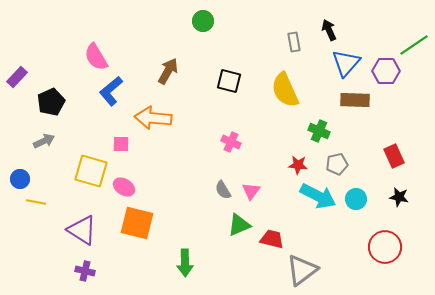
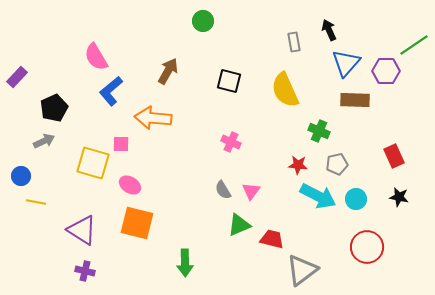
black pentagon: moved 3 px right, 6 px down
yellow square: moved 2 px right, 8 px up
blue circle: moved 1 px right, 3 px up
pink ellipse: moved 6 px right, 2 px up
red circle: moved 18 px left
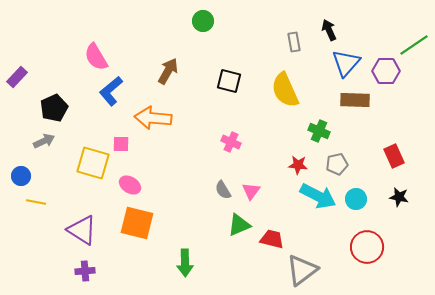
purple cross: rotated 18 degrees counterclockwise
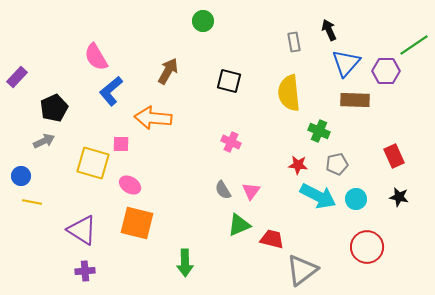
yellow semicircle: moved 4 px right, 3 px down; rotated 18 degrees clockwise
yellow line: moved 4 px left
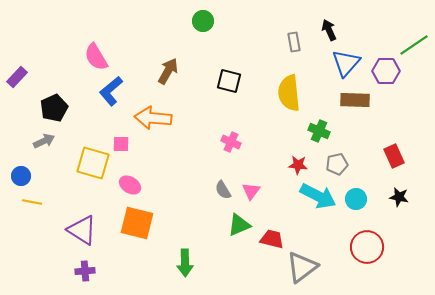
gray triangle: moved 3 px up
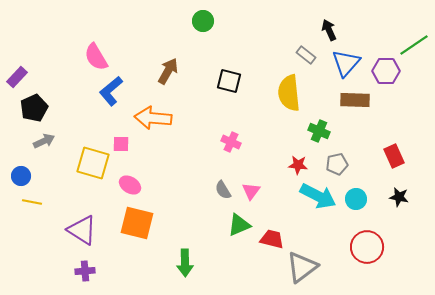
gray rectangle: moved 12 px right, 13 px down; rotated 42 degrees counterclockwise
black pentagon: moved 20 px left
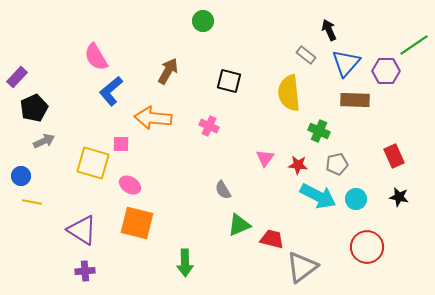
pink cross: moved 22 px left, 16 px up
pink triangle: moved 14 px right, 33 px up
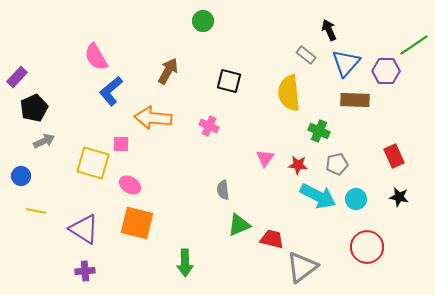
gray semicircle: rotated 24 degrees clockwise
yellow line: moved 4 px right, 9 px down
purple triangle: moved 2 px right, 1 px up
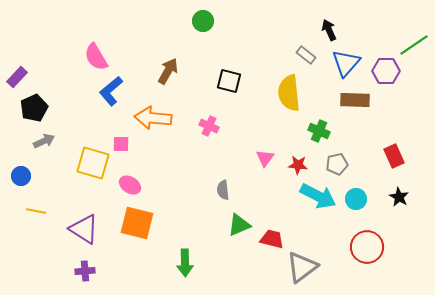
black star: rotated 18 degrees clockwise
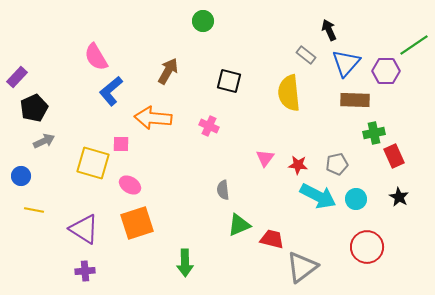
green cross: moved 55 px right, 2 px down; rotated 35 degrees counterclockwise
yellow line: moved 2 px left, 1 px up
orange square: rotated 32 degrees counterclockwise
